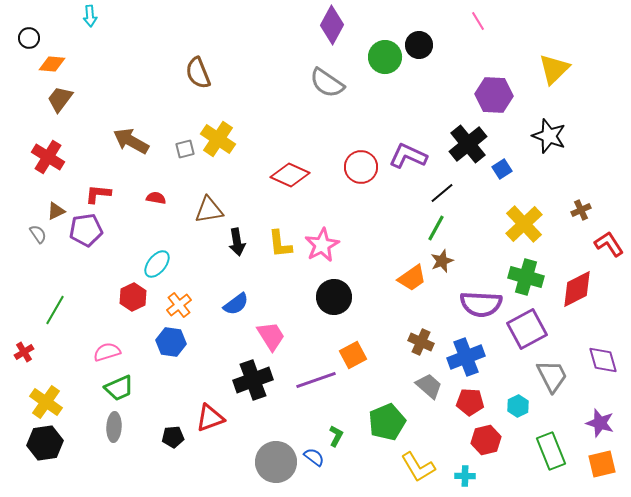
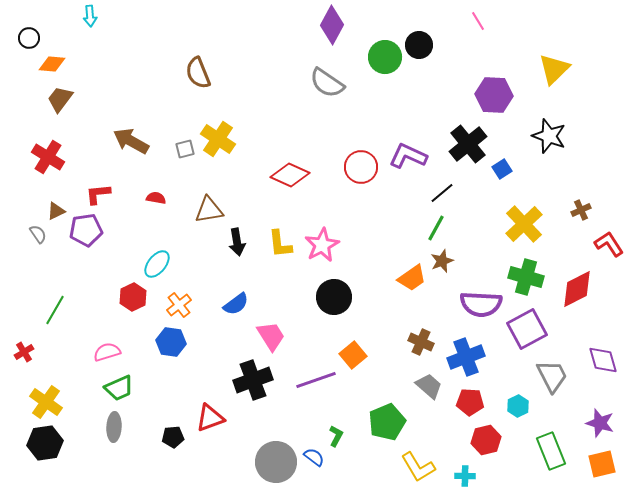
red L-shape at (98, 194): rotated 12 degrees counterclockwise
orange square at (353, 355): rotated 12 degrees counterclockwise
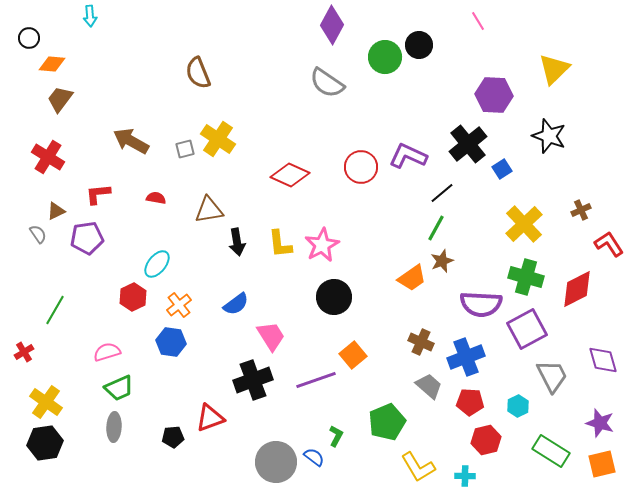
purple pentagon at (86, 230): moved 1 px right, 8 px down
green rectangle at (551, 451): rotated 36 degrees counterclockwise
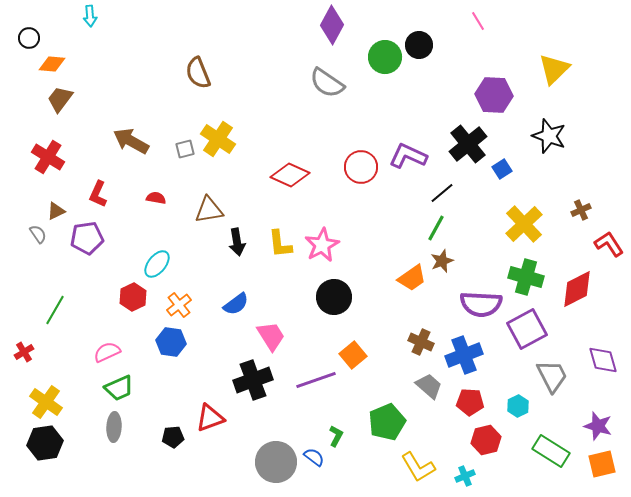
red L-shape at (98, 194): rotated 60 degrees counterclockwise
pink semicircle at (107, 352): rotated 8 degrees counterclockwise
blue cross at (466, 357): moved 2 px left, 2 px up
purple star at (600, 423): moved 2 px left, 3 px down
cyan cross at (465, 476): rotated 24 degrees counterclockwise
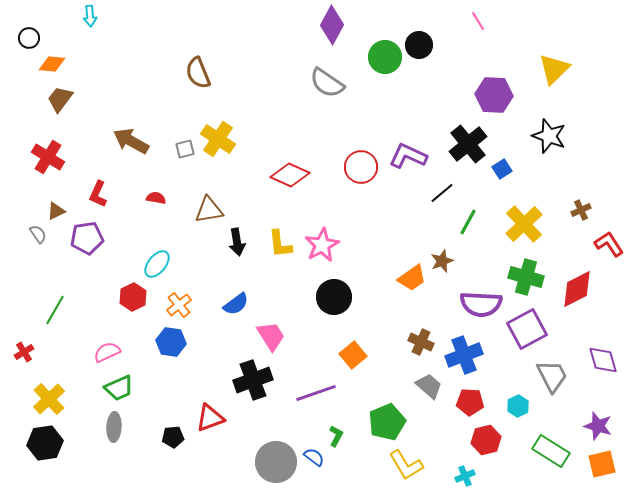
green line at (436, 228): moved 32 px right, 6 px up
purple line at (316, 380): moved 13 px down
yellow cross at (46, 402): moved 3 px right, 3 px up; rotated 12 degrees clockwise
yellow L-shape at (418, 467): moved 12 px left, 2 px up
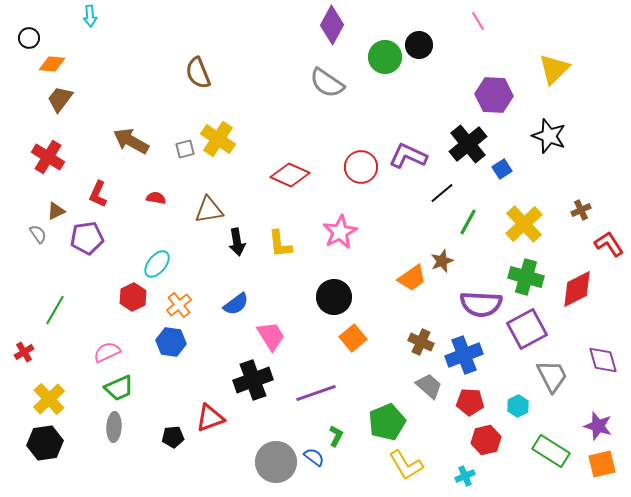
pink star at (322, 245): moved 18 px right, 13 px up
orange square at (353, 355): moved 17 px up
